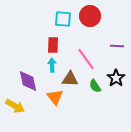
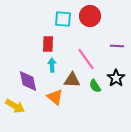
red rectangle: moved 5 px left, 1 px up
brown triangle: moved 2 px right, 1 px down
orange triangle: rotated 12 degrees counterclockwise
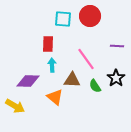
purple diamond: rotated 75 degrees counterclockwise
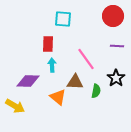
red circle: moved 23 px right
brown triangle: moved 3 px right, 2 px down
green semicircle: moved 1 px right, 5 px down; rotated 136 degrees counterclockwise
orange triangle: moved 3 px right
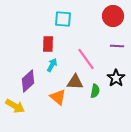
cyan arrow: rotated 32 degrees clockwise
purple diamond: rotated 45 degrees counterclockwise
green semicircle: moved 1 px left
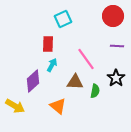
cyan square: rotated 30 degrees counterclockwise
purple diamond: moved 5 px right
orange triangle: moved 9 px down
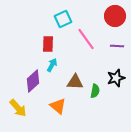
red circle: moved 2 px right
pink line: moved 20 px up
black star: rotated 18 degrees clockwise
yellow arrow: moved 3 px right, 2 px down; rotated 18 degrees clockwise
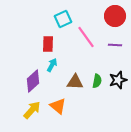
pink line: moved 2 px up
purple line: moved 2 px left, 1 px up
black star: moved 2 px right, 2 px down
green semicircle: moved 2 px right, 10 px up
yellow arrow: moved 14 px right, 2 px down; rotated 96 degrees counterclockwise
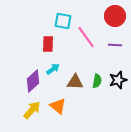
cyan square: moved 2 px down; rotated 36 degrees clockwise
cyan arrow: moved 1 px right, 4 px down; rotated 24 degrees clockwise
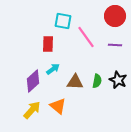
black star: rotated 30 degrees counterclockwise
